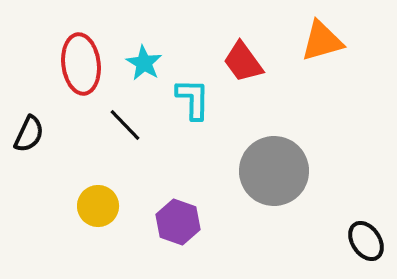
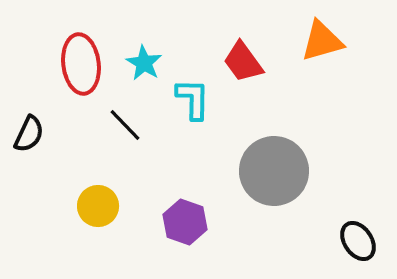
purple hexagon: moved 7 px right
black ellipse: moved 8 px left
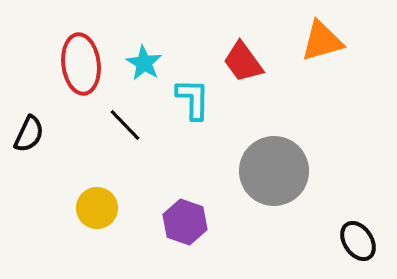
yellow circle: moved 1 px left, 2 px down
